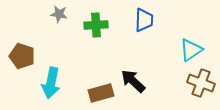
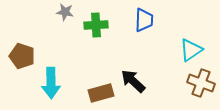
gray star: moved 6 px right, 2 px up
cyan arrow: rotated 12 degrees counterclockwise
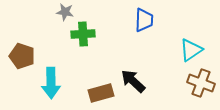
green cross: moved 13 px left, 9 px down
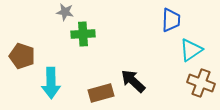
blue trapezoid: moved 27 px right
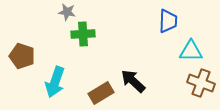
gray star: moved 2 px right
blue trapezoid: moved 3 px left, 1 px down
cyan triangle: moved 1 px down; rotated 35 degrees clockwise
cyan arrow: moved 4 px right, 1 px up; rotated 20 degrees clockwise
brown rectangle: rotated 15 degrees counterclockwise
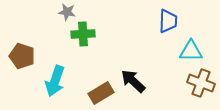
cyan arrow: moved 1 px up
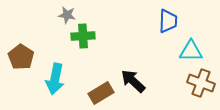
gray star: moved 3 px down
green cross: moved 2 px down
brown pentagon: moved 1 px left, 1 px down; rotated 15 degrees clockwise
cyan arrow: moved 2 px up; rotated 8 degrees counterclockwise
